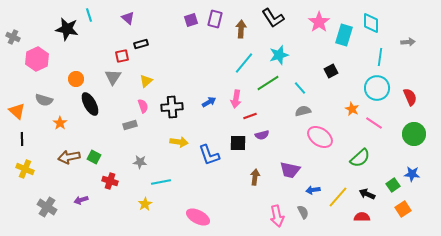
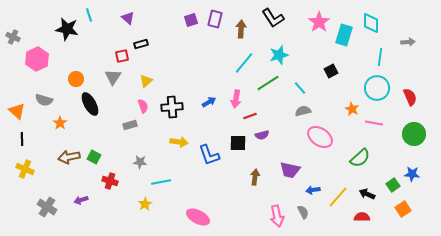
pink line at (374, 123): rotated 24 degrees counterclockwise
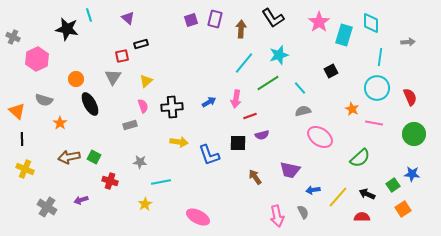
brown arrow at (255, 177): rotated 42 degrees counterclockwise
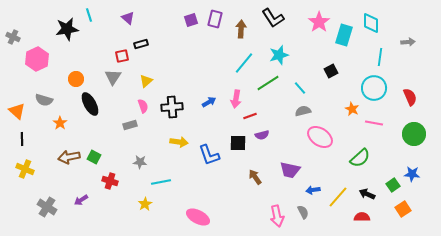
black star at (67, 29): rotated 20 degrees counterclockwise
cyan circle at (377, 88): moved 3 px left
purple arrow at (81, 200): rotated 16 degrees counterclockwise
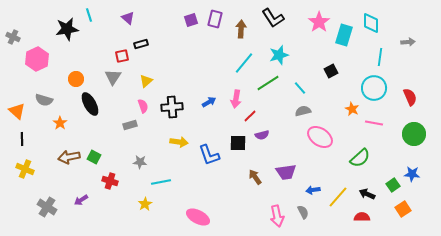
red line at (250, 116): rotated 24 degrees counterclockwise
purple trapezoid at (290, 170): moved 4 px left, 2 px down; rotated 20 degrees counterclockwise
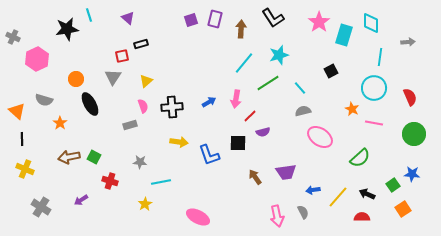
purple semicircle at (262, 135): moved 1 px right, 3 px up
gray cross at (47, 207): moved 6 px left
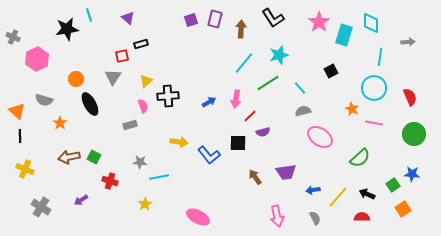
black cross at (172, 107): moved 4 px left, 11 px up
black line at (22, 139): moved 2 px left, 3 px up
blue L-shape at (209, 155): rotated 20 degrees counterclockwise
cyan line at (161, 182): moved 2 px left, 5 px up
gray semicircle at (303, 212): moved 12 px right, 6 px down
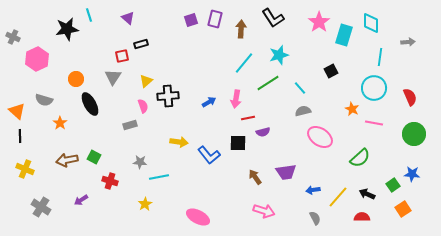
red line at (250, 116): moved 2 px left, 2 px down; rotated 32 degrees clockwise
brown arrow at (69, 157): moved 2 px left, 3 px down
pink arrow at (277, 216): moved 13 px left, 5 px up; rotated 60 degrees counterclockwise
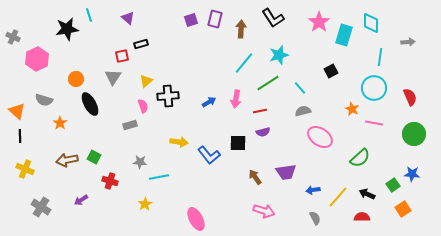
red line at (248, 118): moved 12 px right, 7 px up
pink ellipse at (198, 217): moved 2 px left, 2 px down; rotated 35 degrees clockwise
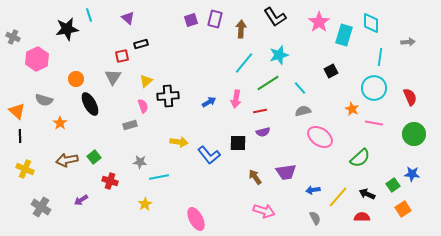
black L-shape at (273, 18): moved 2 px right, 1 px up
green square at (94, 157): rotated 24 degrees clockwise
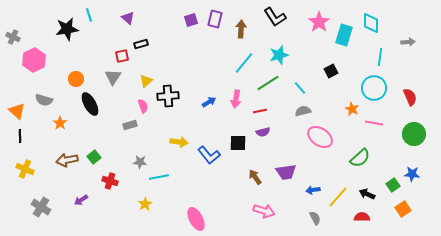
pink hexagon at (37, 59): moved 3 px left, 1 px down
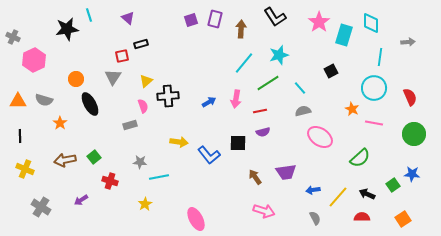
orange triangle at (17, 111): moved 1 px right, 10 px up; rotated 42 degrees counterclockwise
brown arrow at (67, 160): moved 2 px left
orange square at (403, 209): moved 10 px down
